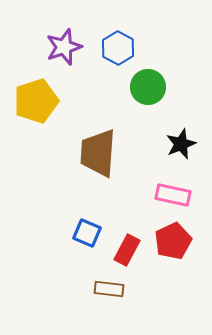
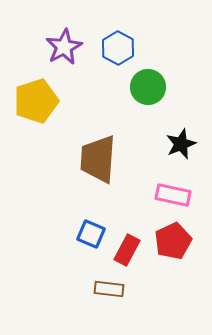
purple star: rotated 9 degrees counterclockwise
brown trapezoid: moved 6 px down
blue square: moved 4 px right, 1 px down
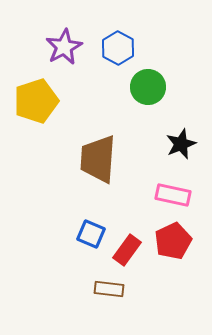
red rectangle: rotated 8 degrees clockwise
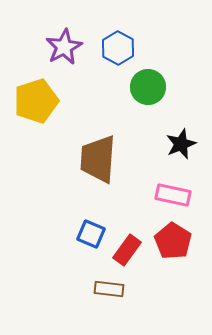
red pentagon: rotated 15 degrees counterclockwise
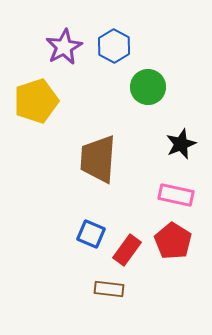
blue hexagon: moved 4 px left, 2 px up
pink rectangle: moved 3 px right
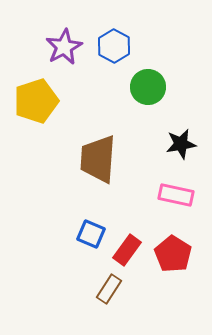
black star: rotated 12 degrees clockwise
red pentagon: moved 13 px down
brown rectangle: rotated 64 degrees counterclockwise
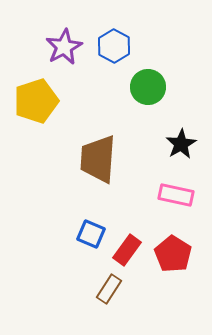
black star: rotated 20 degrees counterclockwise
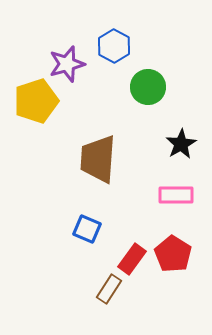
purple star: moved 3 px right, 17 px down; rotated 12 degrees clockwise
pink rectangle: rotated 12 degrees counterclockwise
blue square: moved 4 px left, 5 px up
red rectangle: moved 5 px right, 9 px down
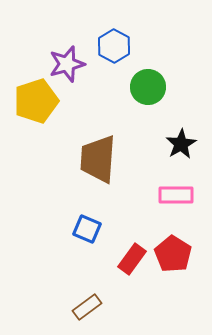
brown rectangle: moved 22 px left, 18 px down; rotated 20 degrees clockwise
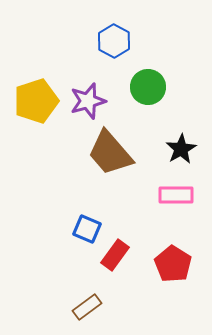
blue hexagon: moved 5 px up
purple star: moved 21 px right, 37 px down
black star: moved 5 px down
brown trapezoid: moved 12 px right, 6 px up; rotated 45 degrees counterclockwise
red pentagon: moved 10 px down
red rectangle: moved 17 px left, 4 px up
